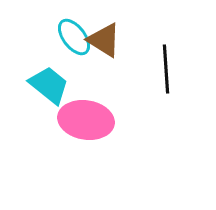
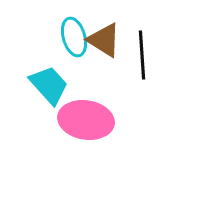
cyan ellipse: rotated 21 degrees clockwise
black line: moved 24 px left, 14 px up
cyan trapezoid: rotated 9 degrees clockwise
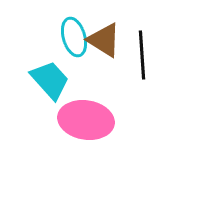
cyan trapezoid: moved 1 px right, 5 px up
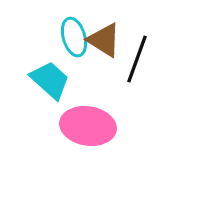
black line: moved 5 px left, 4 px down; rotated 24 degrees clockwise
cyan trapezoid: rotated 6 degrees counterclockwise
pink ellipse: moved 2 px right, 6 px down
